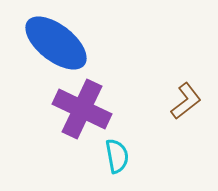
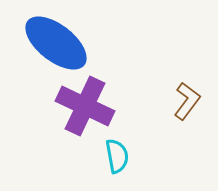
brown L-shape: moved 1 px right; rotated 15 degrees counterclockwise
purple cross: moved 3 px right, 3 px up
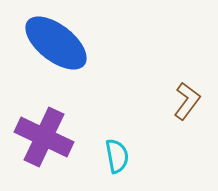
purple cross: moved 41 px left, 31 px down
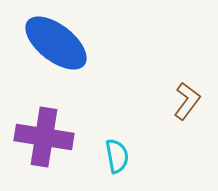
purple cross: rotated 16 degrees counterclockwise
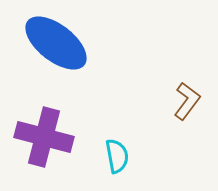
purple cross: rotated 6 degrees clockwise
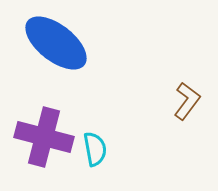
cyan semicircle: moved 22 px left, 7 px up
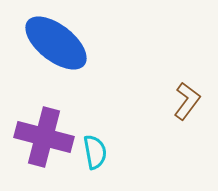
cyan semicircle: moved 3 px down
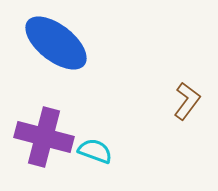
cyan semicircle: moved 1 px up; rotated 60 degrees counterclockwise
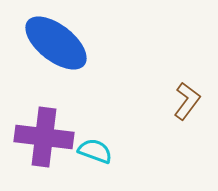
purple cross: rotated 8 degrees counterclockwise
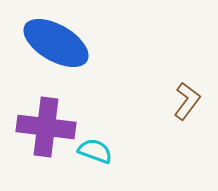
blue ellipse: rotated 8 degrees counterclockwise
purple cross: moved 2 px right, 10 px up
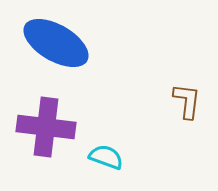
brown L-shape: rotated 30 degrees counterclockwise
cyan semicircle: moved 11 px right, 6 px down
